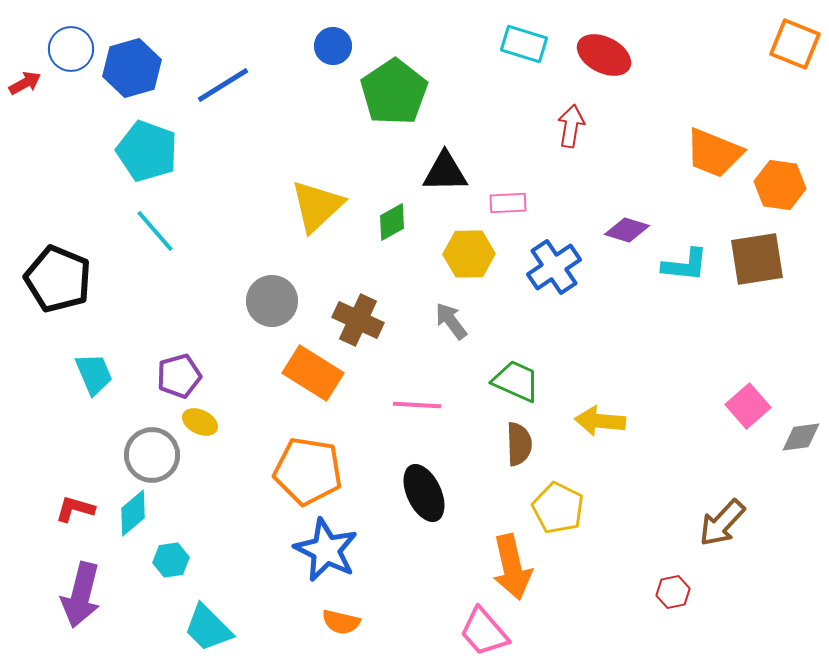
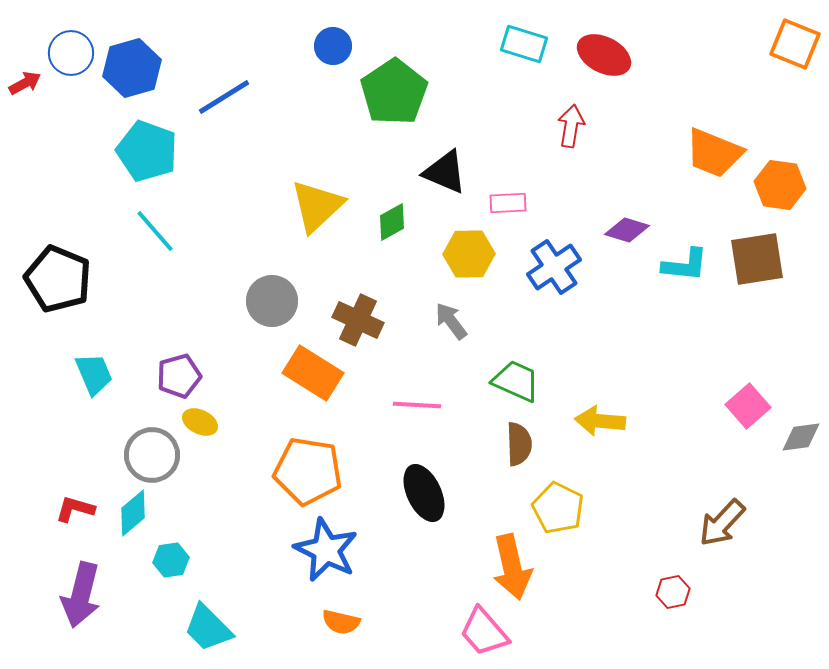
blue circle at (71, 49): moved 4 px down
blue line at (223, 85): moved 1 px right, 12 px down
black triangle at (445, 172): rotated 24 degrees clockwise
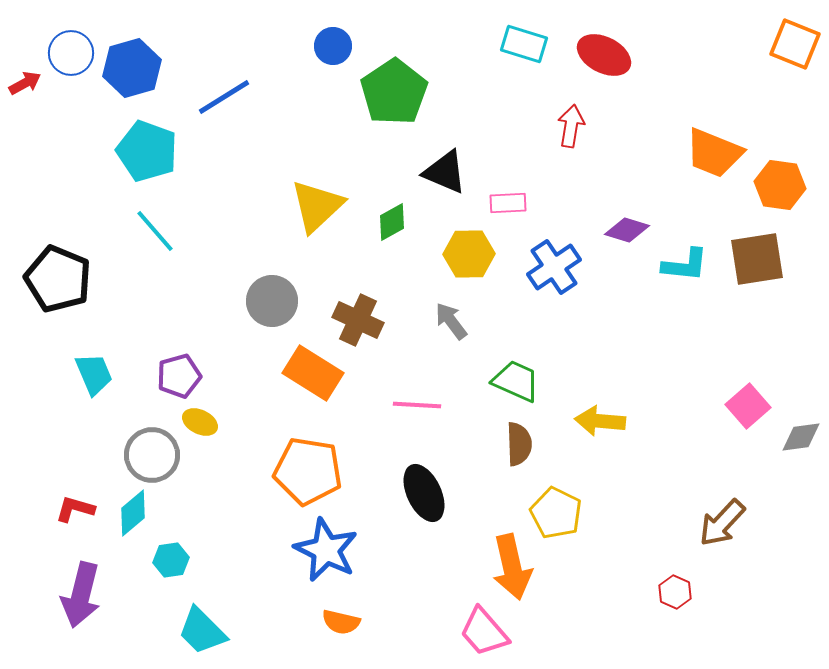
yellow pentagon at (558, 508): moved 2 px left, 5 px down
red hexagon at (673, 592): moved 2 px right; rotated 24 degrees counterclockwise
cyan trapezoid at (208, 628): moved 6 px left, 3 px down
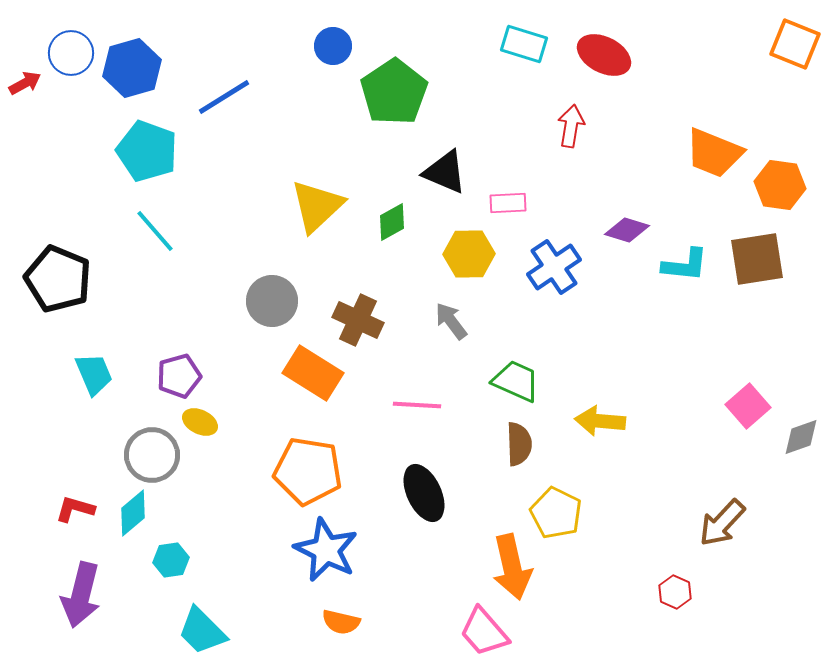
gray diamond at (801, 437): rotated 12 degrees counterclockwise
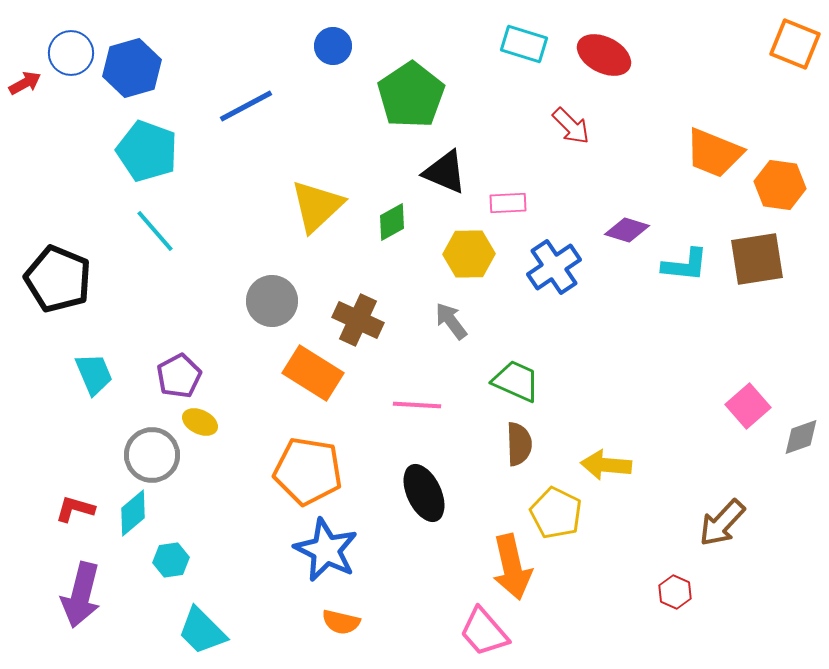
green pentagon at (394, 92): moved 17 px right, 3 px down
blue line at (224, 97): moved 22 px right, 9 px down; rotated 4 degrees clockwise
red arrow at (571, 126): rotated 126 degrees clockwise
purple pentagon at (179, 376): rotated 12 degrees counterclockwise
yellow arrow at (600, 421): moved 6 px right, 44 px down
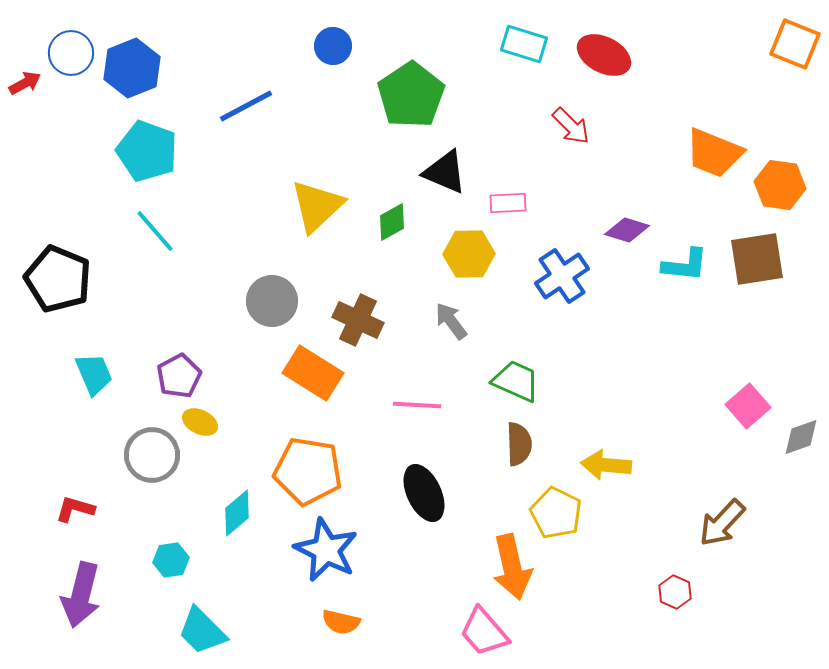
blue hexagon at (132, 68): rotated 6 degrees counterclockwise
blue cross at (554, 267): moved 8 px right, 9 px down
cyan diamond at (133, 513): moved 104 px right
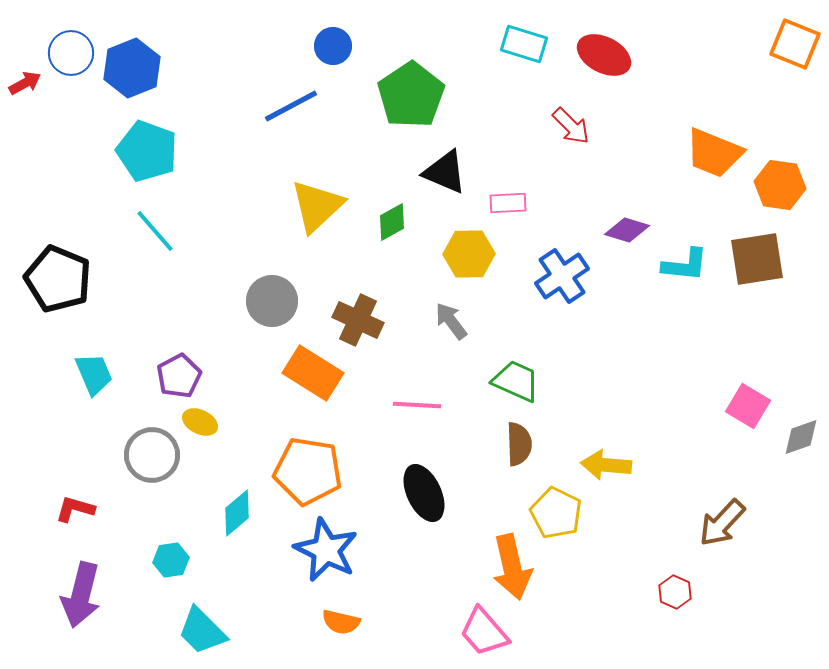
blue line at (246, 106): moved 45 px right
pink square at (748, 406): rotated 18 degrees counterclockwise
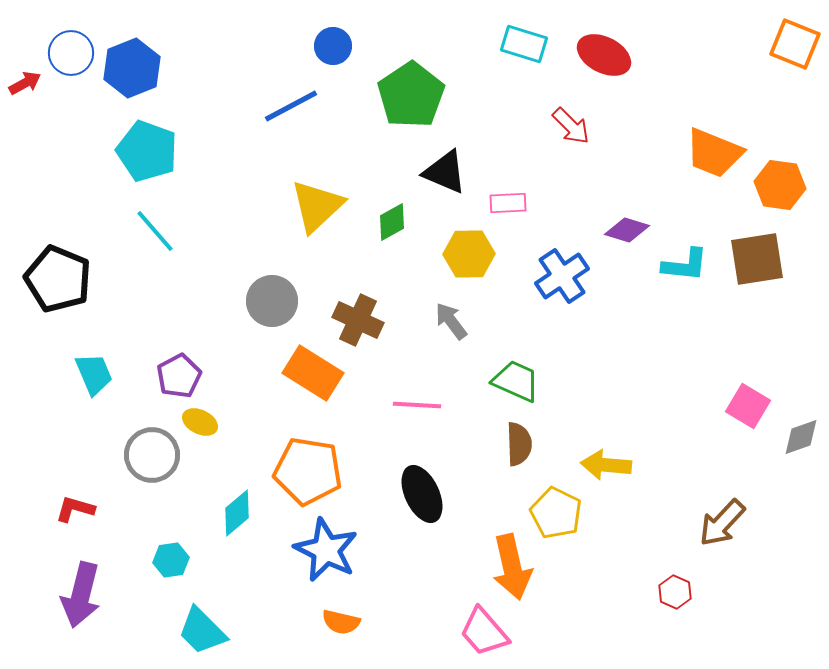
black ellipse at (424, 493): moved 2 px left, 1 px down
